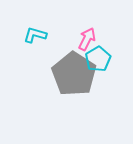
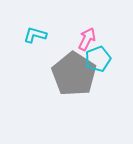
cyan pentagon: rotated 10 degrees clockwise
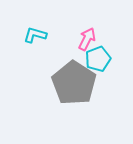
gray pentagon: moved 9 px down
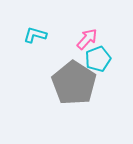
pink arrow: rotated 15 degrees clockwise
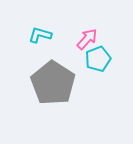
cyan L-shape: moved 5 px right
gray pentagon: moved 21 px left
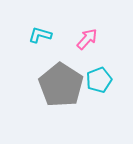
cyan pentagon: moved 1 px right, 21 px down
gray pentagon: moved 8 px right, 2 px down
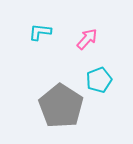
cyan L-shape: moved 3 px up; rotated 10 degrees counterclockwise
gray pentagon: moved 21 px down
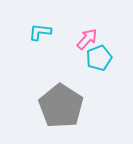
cyan pentagon: moved 22 px up
